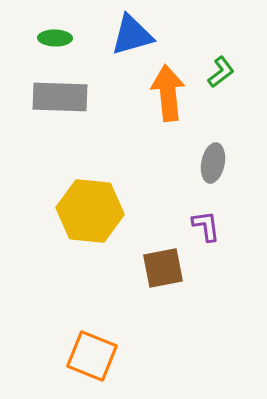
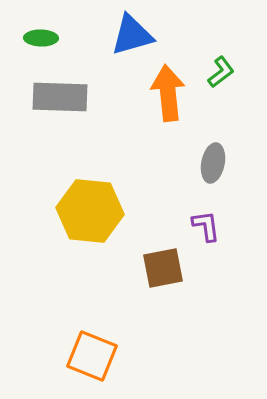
green ellipse: moved 14 px left
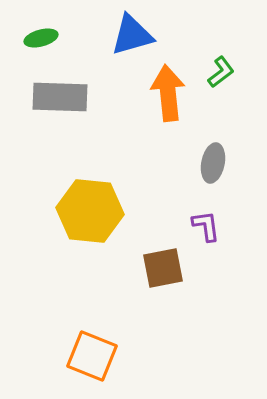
green ellipse: rotated 16 degrees counterclockwise
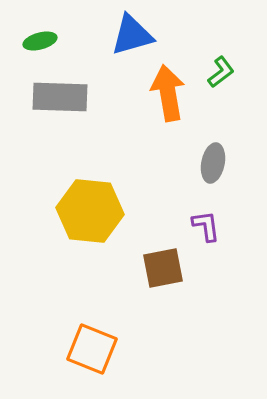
green ellipse: moved 1 px left, 3 px down
orange arrow: rotated 4 degrees counterclockwise
orange square: moved 7 px up
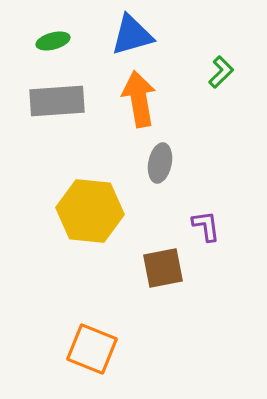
green ellipse: moved 13 px right
green L-shape: rotated 8 degrees counterclockwise
orange arrow: moved 29 px left, 6 px down
gray rectangle: moved 3 px left, 4 px down; rotated 6 degrees counterclockwise
gray ellipse: moved 53 px left
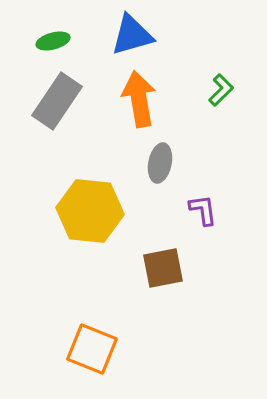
green L-shape: moved 18 px down
gray rectangle: rotated 52 degrees counterclockwise
purple L-shape: moved 3 px left, 16 px up
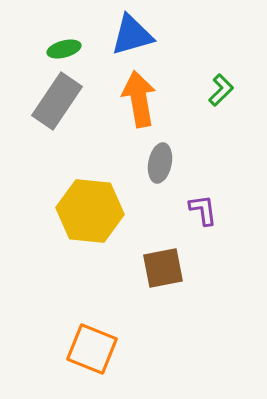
green ellipse: moved 11 px right, 8 px down
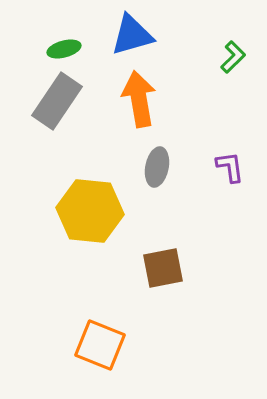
green L-shape: moved 12 px right, 33 px up
gray ellipse: moved 3 px left, 4 px down
purple L-shape: moved 27 px right, 43 px up
orange square: moved 8 px right, 4 px up
